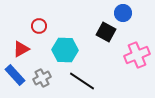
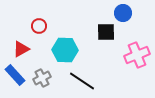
black square: rotated 30 degrees counterclockwise
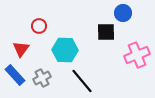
red triangle: rotated 24 degrees counterclockwise
black line: rotated 16 degrees clockwise
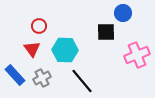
red triangle: moved 11 px right; rotated 12 degrees counterclockwise
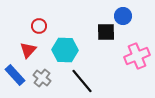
blue circle: moved 3 px down
red triangle: moved 4 px left, 1 px down; rotated 18 degrees clockwise
pink cross: moved 1 px down
gray cross: rotated 24 degrees counterclockwise
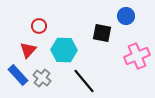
blue circle: moved 3 px right
black square: moved 4 px left, 1 px down; rotated 12 degrees clockwise
cyan hexagon: moved 1 px left
blue rectangle: moved 3 px right
black line: moved 2 px right
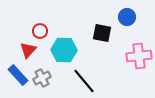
blue circle: moved 1 px right, 1 px down
red circle: moved 1 px right, 5 px down
pink cross: moved 2 px right; rotated 15 degrees clockwise
gray cross: rotated 24 degrees clockwise
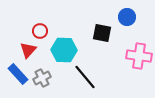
pink cross: rotated 15 degrees clockwise
blue rectangle: moved 1 px up
black line: moved 1 px right, 4 px up
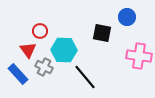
red triangle: rotated 18 degrees counterclockwise
gray cross: moved 2 px right, 11 px up; rotated 36 degrees counterclockwise
